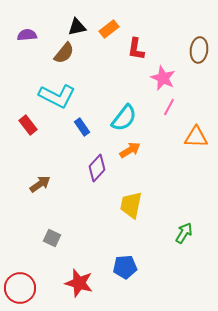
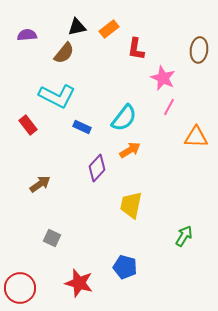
blue rectangle: rotated 30 degrees counterclockwise
green arrow: moved 3 px down
blue pentagon: rotated 20 degrees clockwise
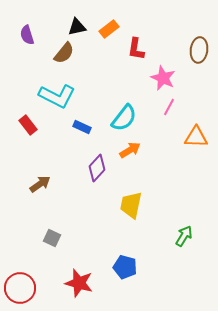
purple semicircle: rotated 102 degrees counterclockwise
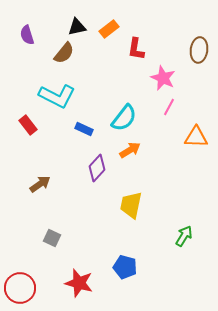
blue rectangle: moved 2 px right, 2 px down
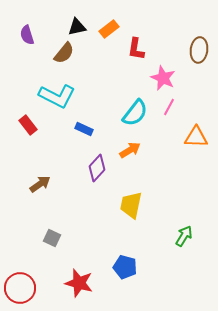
cyan semicircle: moved 11 px right, 5 px up
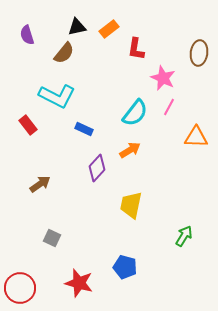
brown ellipse: moved 3 px down
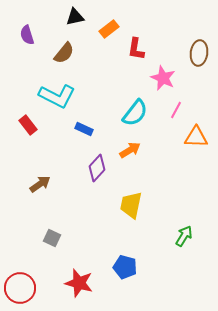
black triangle: moved 2 px left, 10 px up
pink line: moved 7 px right, 3 px down
